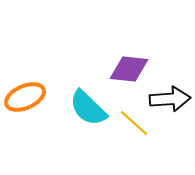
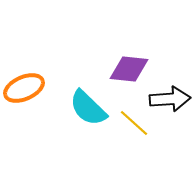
orange ellipse: moved 1 px left, 9 px up
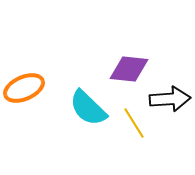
yellow line: rotated 16 degrees clockwise
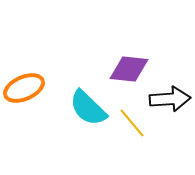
yellow line: moved 2 px left; rotated 8 degrees counterclockwise
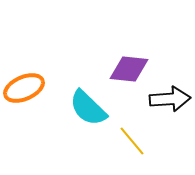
yellow line: moved 18 px down
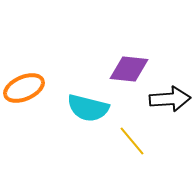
cyan semicircle: rotated 30 degrees counterclockwise
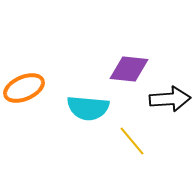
cyan semicircle: rotated 9 degrees counterclockwise
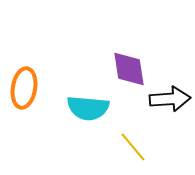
purple diamond: rotated 75 degrees clockwise
orange ellipse: rotated 57 degrees counterclockwise
yellow line: moved 1 px right, 6 px down
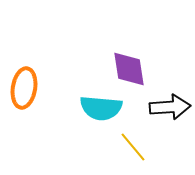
black arrow: moved 8 px down
cyan semicircle: moved 13 px right
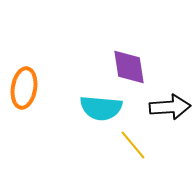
purple diamond: moved 2 px up
yellow line: moved 2 px up
